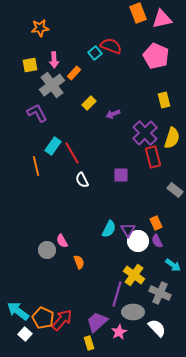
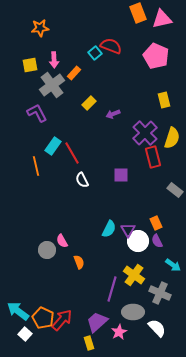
purple line at (117, 294): moved 5 px left, 5 px up
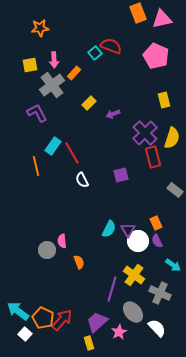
purple square at (121, 175): rotated 14 degrees counterclockwise
pink semicircle at (62, 241): rotated 24 degrees clockwise
gray ellipse at (133, 312): rotated 50 degrees clockwise
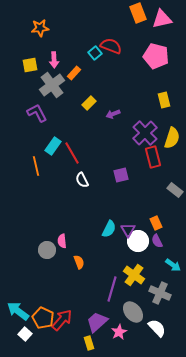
pink pentagon at (156, 56): rotated 10 degrees counterclockwise
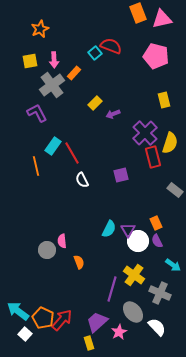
orange star at (40, 28): moved 1 px down; rotated 18 degrees counterclockwise
yellow square at (30, 65): moved 4 px up
yellow rectangle at (89, 103): moved 6 px right
yellow semicircle at (172, 138): moved 2 px left, 5 px down
white semicircle at (157, 328): moved 1 px up
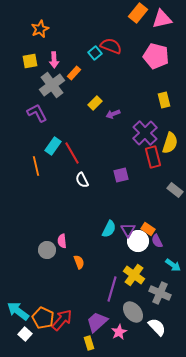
orange rectangle at (138, 13): rotated 60 degrees clockwise
orange rectangle at (156, 223): moved 8 px left, 6 px down; rotated 32 degrees counterclockwise
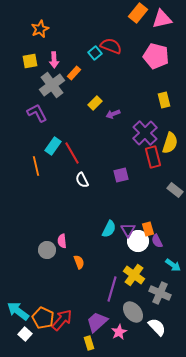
orange rectangle at (148, 229): rotated 40 degrees clockwise
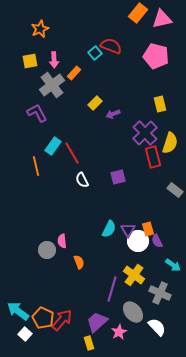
yellow rectangle at (164, 100): moved 4 px left, 4 px down
purple square at (121, 175): moved 3 px left, 2 px down
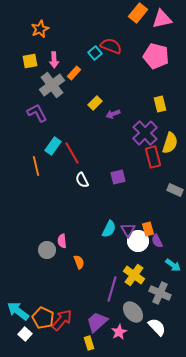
gray rectangle at (175, 190): rotated 14 degrees counterclockwise
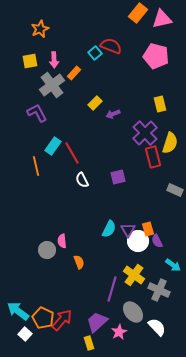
gray cross at (160, 293): moved 1 px left, 3 px up
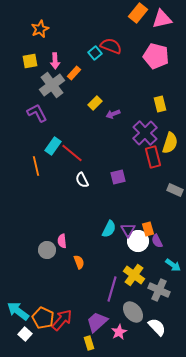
pink arrow at (54, 60): moved 1 px right, 1 px down
red line at (72, 153): rotated 20 degrees counterclockwise
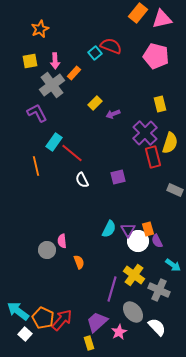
cyan rectangle at (53, 146): moved 1 px right, 4 px up
